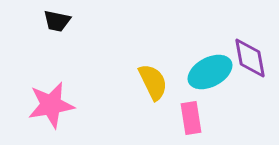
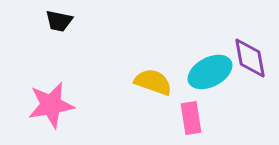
black trapezoid: moved 2 px right
yellow semicircle: rotated 45 degrees counterclockwise
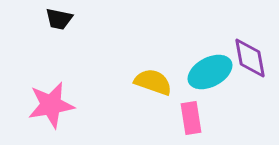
black trapezoid: moved 2 px up
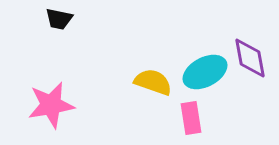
cyan ellipse: moved 5 px left
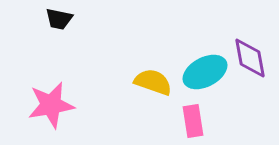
pink rectangle: moved 2 px right, 3 px down
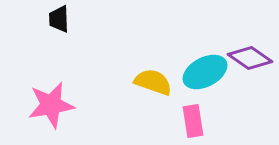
black trapezoid: rotated 76 degrees clockwise
purple diamond: rotated 45 degrees counterclockwise
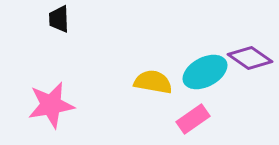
yellow semicircle: rotated 9 degrees counterclockwise
pink rectangle: moved 2 px up; rotated 64 degrees clockwise
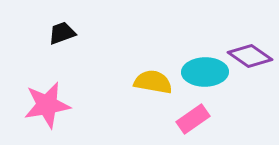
black trapezoid: moved 3 px right, 14 px down; rotated 72 degrees clockwise
purple diamond: moved 2 px up
cyan ellipse: rotated 27 degrees clockwise
pink star: moved 4 px left
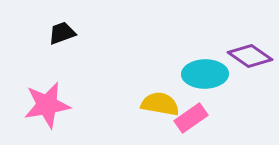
cyan ellipse: moved 2 px down
yellow semicircle: moved 7 px right, 22 px down
pink rectangle: moved 2 px left, 1 px up
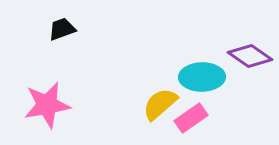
black trapezoid: moved 4 px up
cyan ellipse: moved 3 px left, 3 px down
yellow semicircle: rotated 51 degrees counterclockwise
